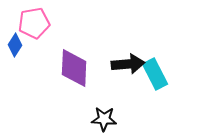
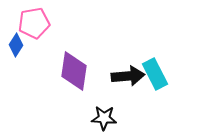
blue diamond: moved 1 px right
black arrow: moved 12 px down
purple diamond: moved 3 px down; rotated 6 degrees clockwise
black star: moved 1 px up
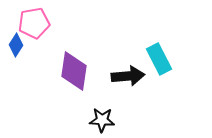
cyan rectangle: moved 4 px right, 15 px up
black star: moved 2 px left, 2 px down
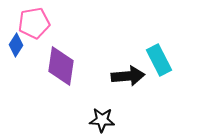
cyan rectangle: moved 1 px down
purple diamond: moved 13 px left, 5 px up
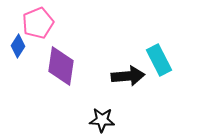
pink pentagon: moved 4 px right; rotated 12 degrees counterclockwise
blue diamond: moved 2 px right, 1 px down
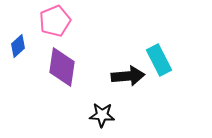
pink pentagon: moved 17 px right, 2 px up
blue diamond: rotated 15 degrees clockwise
purple diamond: moved 1 px right, 1 px down
black star: moved 5 px up
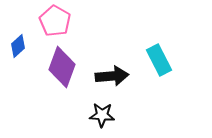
pink pentagon: rotated 20 degrees counterclockwise
purple diamond: rotated 12 degrees clockwise
black arrow: moved 16 px left
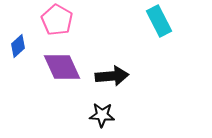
pink pentagon: moved 2 px right, 1 px up
cyan rectangle: moved 39 px up
purple diamond: rotated 45 degrees counterclockwise
